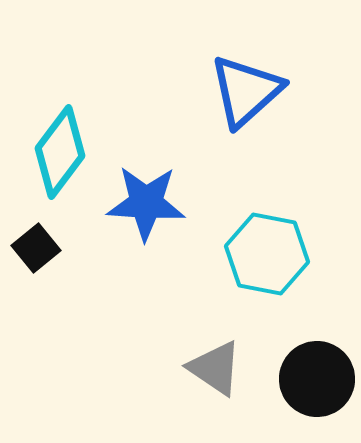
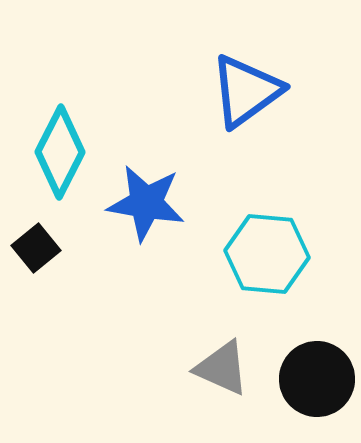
blue triangle: rotated 6 degrees clockwise
cyan diamond: rotated 10 degrees counterclockwise
blue star: rotated 6 degrees clockwise
cyan hexagon: rotated 6 degrees counterclockwise
gray triangle: moved 7 px right; rotated 10 degrees counterclockwise
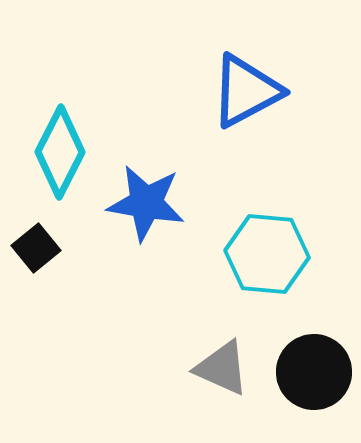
blue triangle: rotated 8 degrees clockwise
black circle: moved 3 px left, 7 px up
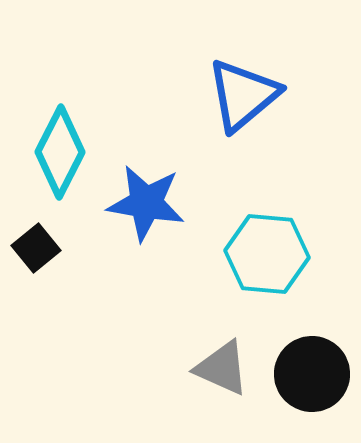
blue triangle: moved 3 px left, 4 px down; rotated 12 degrees counterclockwise
black circle: moved 2 px left, 2 px down
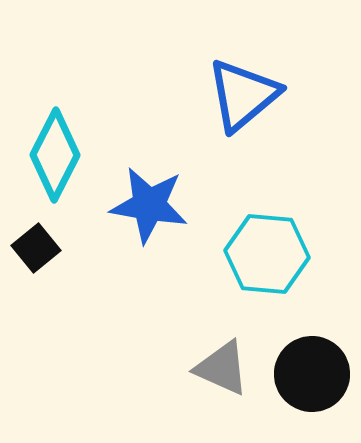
cyan diamond: moved 5 px left, 3 px down
blue star: moved 3 px right, 2 px down
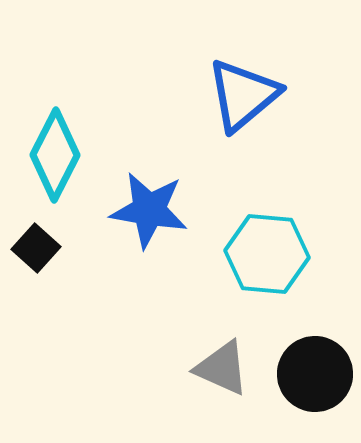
blue star: moved 5 px down
black square: rotated 9 degrees counterclockwise
black circle: moved 3 px right
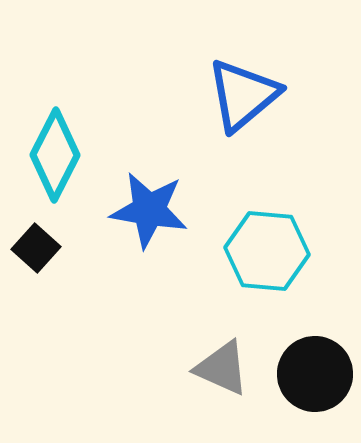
cyan hexagon: moved 3 px up
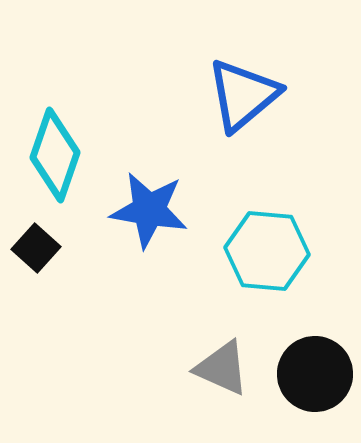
cyan diamond: rotated 8 degrees counterclockwise
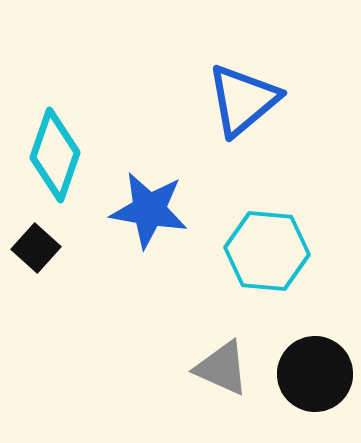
blue triangle: moved 5 px down
